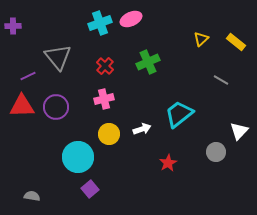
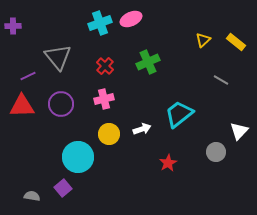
yellow triangle: moved 2 px right, 1 px down
purple circle: moved 5 px right, 3 px up
purple square: moved 27 px left, 1 px up
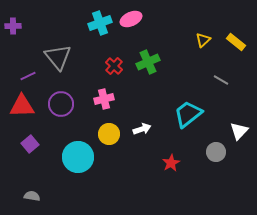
red cross: moved 9 px right
cyan trapezoid: moved 9 px right
red star: moved 3 px right
purple square: moved 33 px left, 44 px up
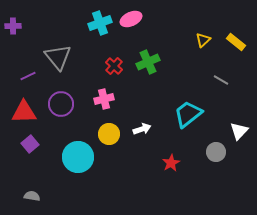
red triangle: moved 2 px right, 6 px down
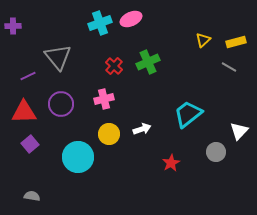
yellow rectangle: rotated 54 degrees counterclockwise
gray line: moved 8 px right, 13 px up
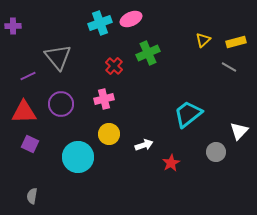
green cross: moved 9 px up
white arrow: moved 2 px right, 16 px down
purple square: rotated 24 degrees counterclockwise
gray semicircle: rotated 91 degrees counterclockwise
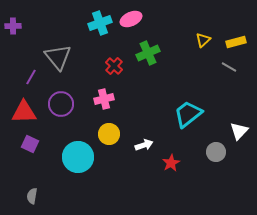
purple line: moved 3 px right, 1 px down; rotated 35 degrees counterclockwise
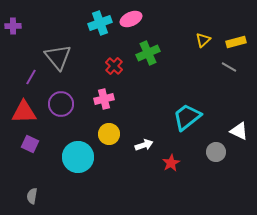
cyan trapezoid: moved 1 px left, 3 px down
white triangle: rotated 48 degrees counterclockwise
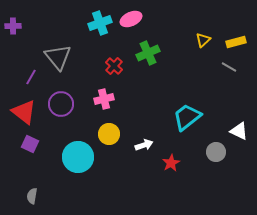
red triangle: rotated 40 degrees clockwise
